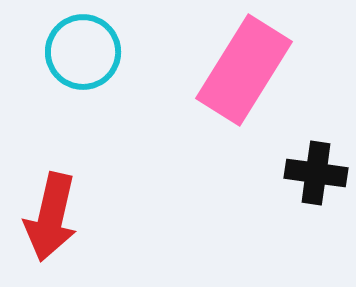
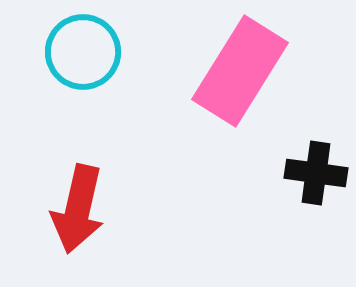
pink rectangle: moved 4 px left, 1 px down
red arrow: moved 27 px right, 8 px up
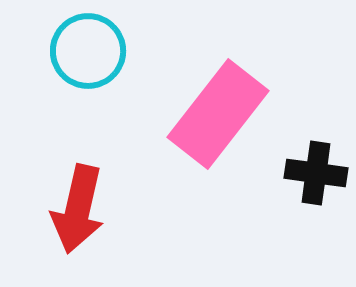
cyan circle: moved 5 px right, 1 px up
pink rectangle: moved 22 px left, 43 px down; rotated 6 degrees clockwise
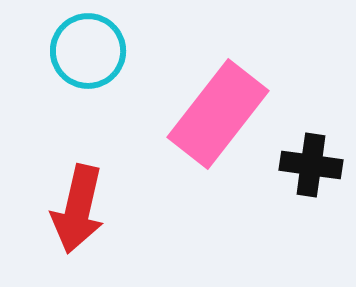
black cross: moved 5 px left, 8 px up
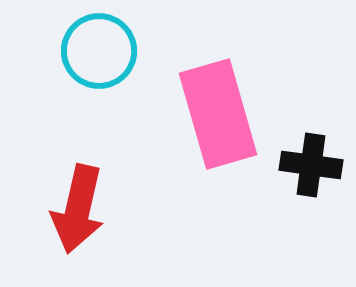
cyan circle: moved 11 px right
pink rectangle: rotated 54 degrees counterclockwise
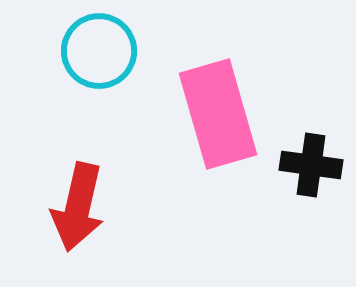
red arrow: moved 2 px up
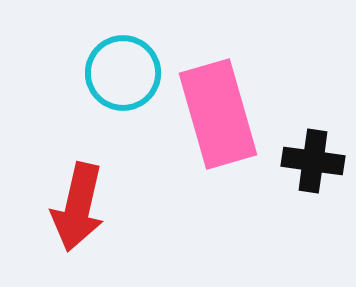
cyan circle: moved 24 px right, 22 px down
black cross: moved 2 px right, 4 px up
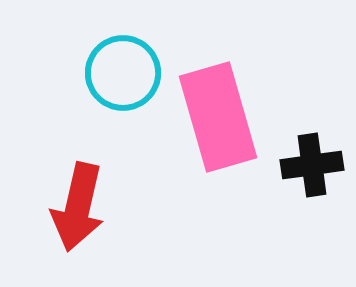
pink rectangle: moved 3 px down
black cross: moved 1 px left, 4 px down; rotated 16 degrees counterclockwise
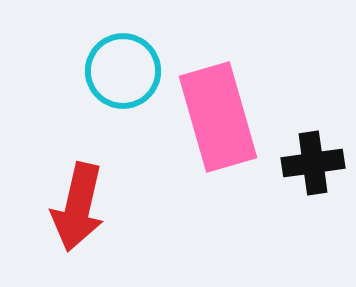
cyan circle: moved 2 px up
black cross: moved 1 px right, 2 px up
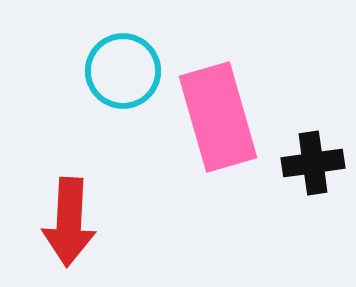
red arrow: moved 9 px left, 15 px down; rotated 10 degrees counterclockwise
